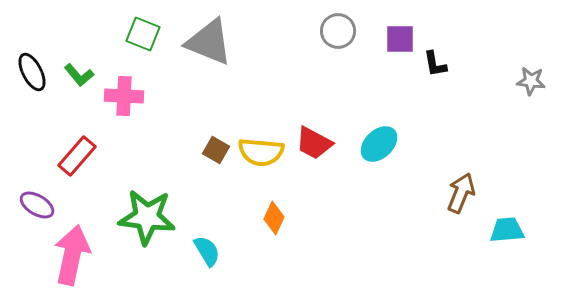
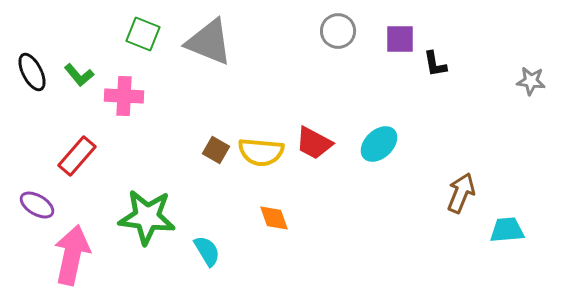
orange diamond: rotated 44 degrees counterclockwise
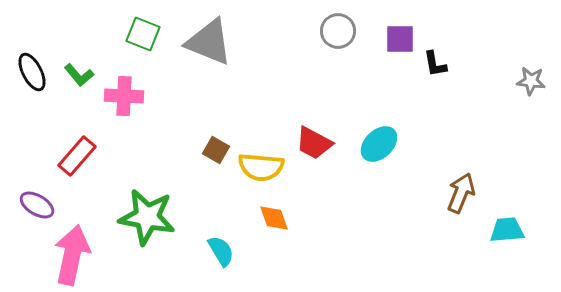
yellow semicircle: moved 15 px down
green star: rotated 4 degrees clockwise
cyan semicircle: moved 14 px right
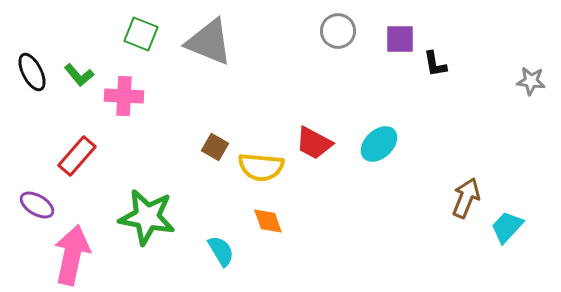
green square: moved 2 px left
brown square: moved 1 px left, 3 px up
brown arrow: moved 5 px right, 5 px down
orange diamond: moved 6 px left, 3 px down
cyan trapezoid: moved 3 px up; rotated 42 degrees counterclockwise
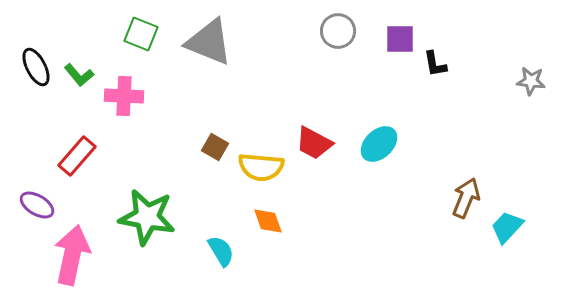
black ellipse: moved 4 px right, 5 px up
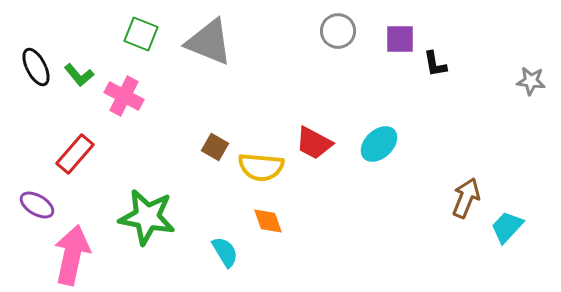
pink cross: rotated 24 degrees clockwise
red rectangle: moved 2 px left, 2 px up
cyan semicircle: moved 4 px right, 1 px down
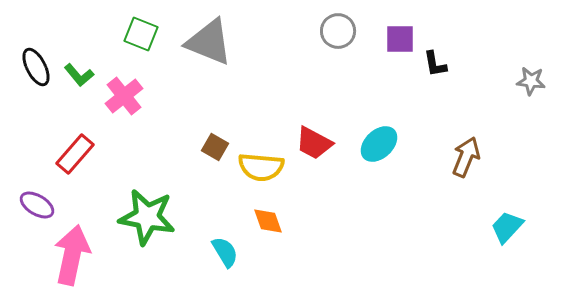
pink cross: rotated 24 degrees clockwise
brown arrow: moved 41 px up
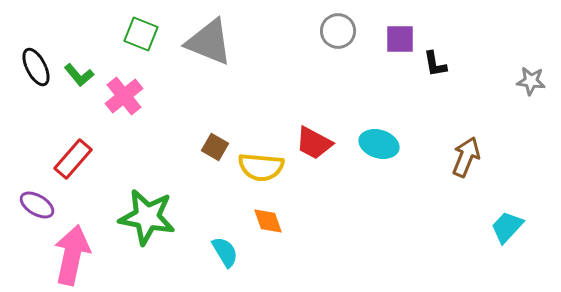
cyan ellipse: rotated 60 degrees clockwise
red rectangle: moved 2 px left, 5 px down
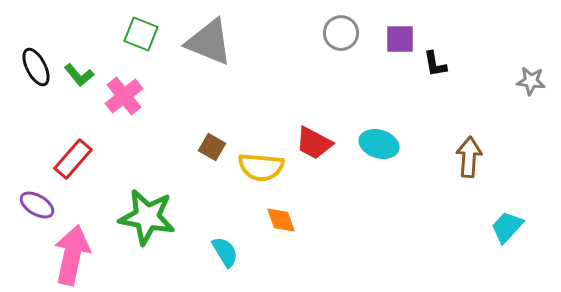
gray circle: moved 3 px right, 2 px down
brown square: moved 3 px left
brown arrow: moved 3 px right; rotated 18 degrees counterclockwise
orange diamond: moved 13 px right, 1 px up
